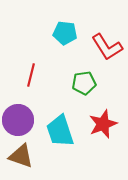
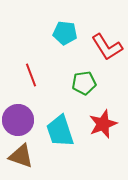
red line: rotated 35 degrees counterclockwise
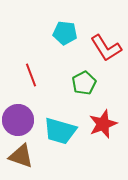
red L-shape: moved 1 px left, 1 px down
green pentagon: rotated 20 degrees counterclockwise
cyan trapezoid: rotated 56 degrees counterclockwise
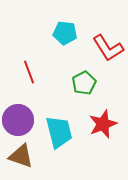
red L-shape: moved 2 px right
red line: moved 2 px left, 3 px up
cyan trapezoid: moved 1 px left, 1 px down; rotated 120 degrees counterclockwise
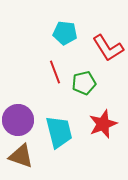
red line: moved 26 px right
green pentagon: rotated 15 degrees clockwise
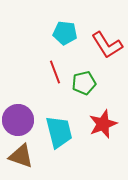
red L-shape: moved 1 px left, 3 px up
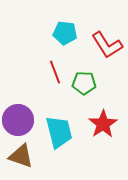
green pentagon: rotated 15 degrees clockwise
red star: rotated 12 degrees counterclockwise
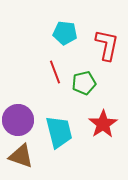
red L-shape: rotated 136 degrees counterclockwise
green pentagon: rotated 15 degrees counterclockwise
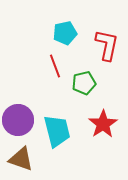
cyan pentagon: rotated 20 degrees counterclockwise
red line: moved 6 px up
cyan trapezoid: moved 2 px left, 1 px up
brown triangle: moved 3 px down
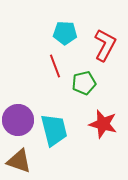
cyan pentagon: rotated 15 degrees clockwise
red L-shape: moved 2 px left; rotated 16 degrees clockwise
red star: rotated 24 degrees counterclockwise
cyan trapezoid: moved 3 px left, 1 px up
brown triangle: moved 2 px left, 2 px down
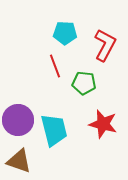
green pentagon: rotated 20 degrees clockwise
